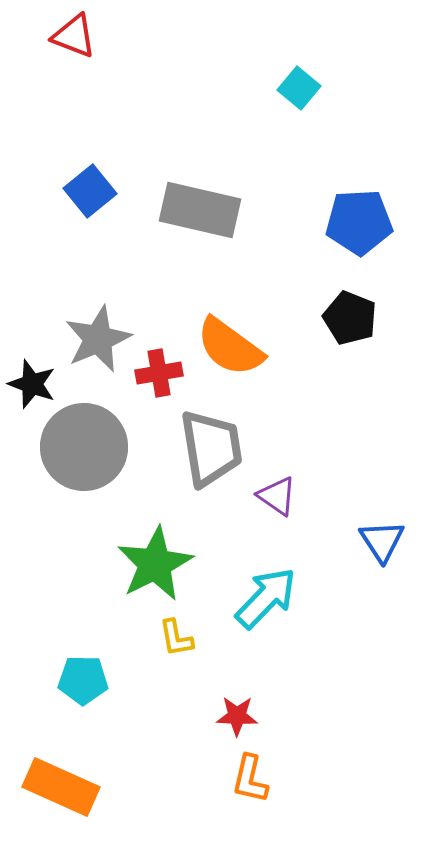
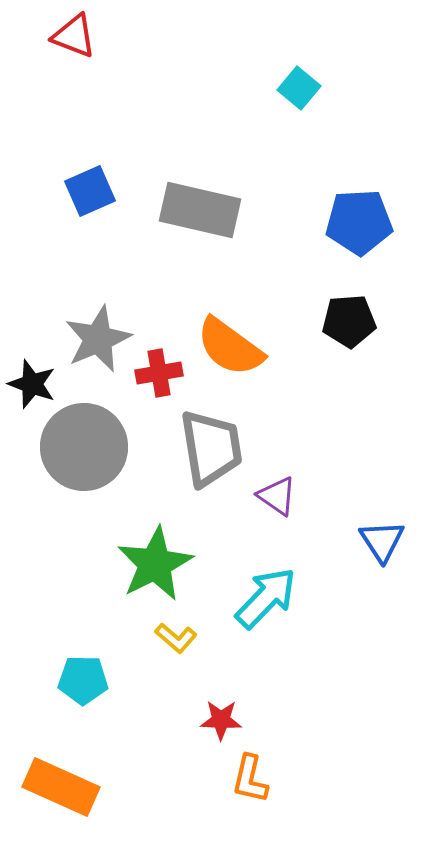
blue square: rotated 15 degrees clockwise
black pentagon: moved 1 px left, 3 px down; rotated 26 degrees counterclockwise
yellow L-shape: rotated 39 degrees counterclockwise
red star: moved 16 px left, 4 px down
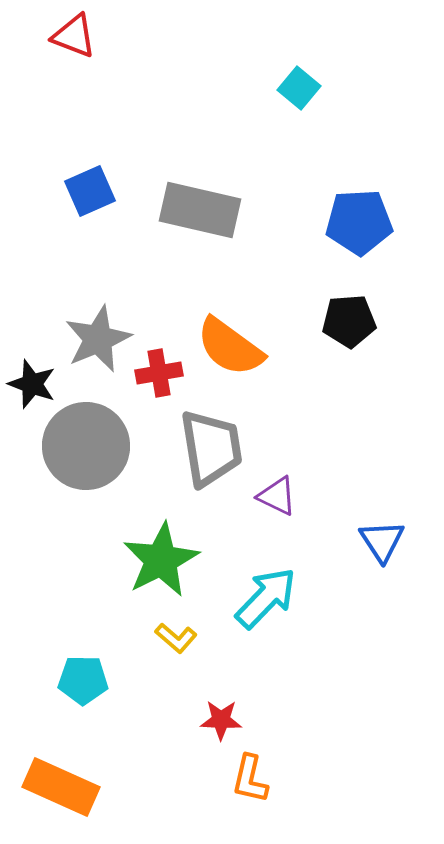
gray circle: moved 2 px right, 1 px up
purple triangle: rotated 9 degrees counterclockwise
green star: moved 6 px right, 4 px up
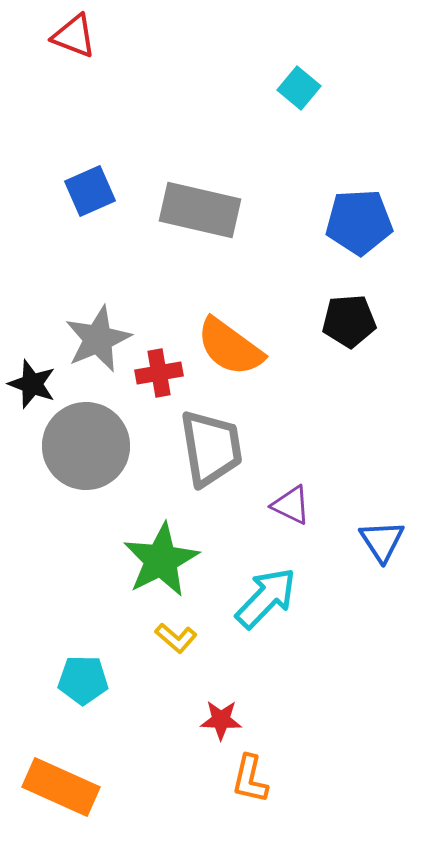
purple triangle: moved 14 px right, 9 px down
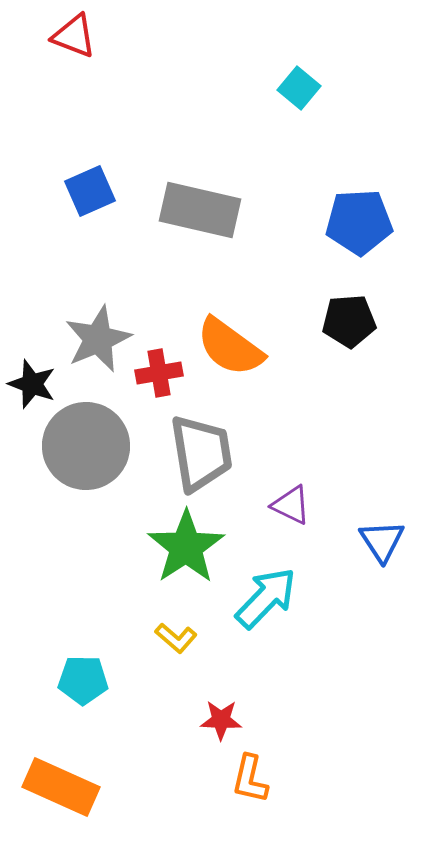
gray trapezoid: moved 10 px left, 5 px down
green star: moved 25 px right, 13 px up; rotated 6 degrees counterclockwise
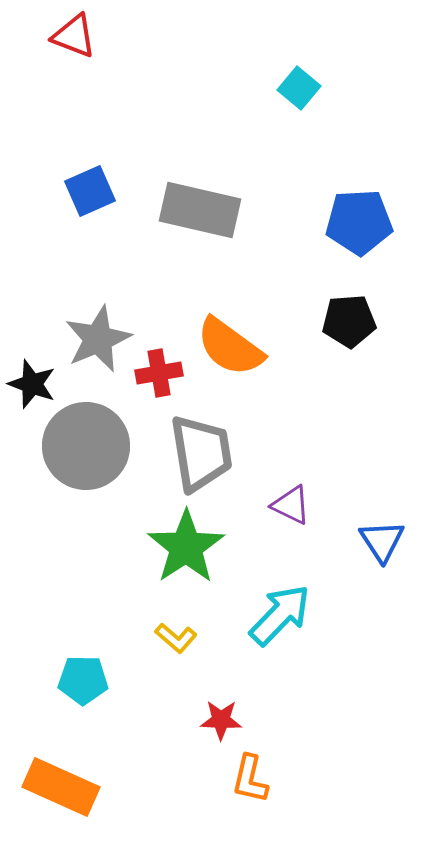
cyan arrow: moved 14 px right, 17 px down
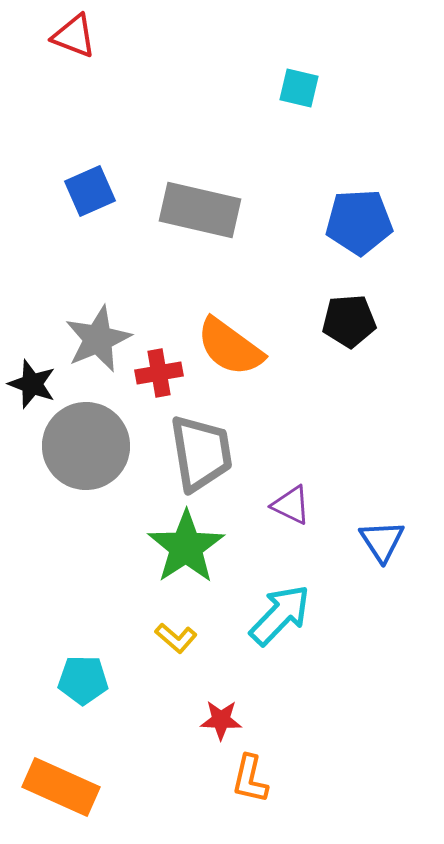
cyan square: rotated 27 degrees counterclockwise
